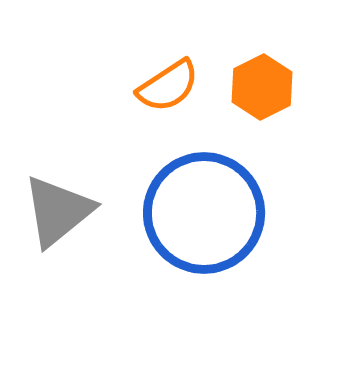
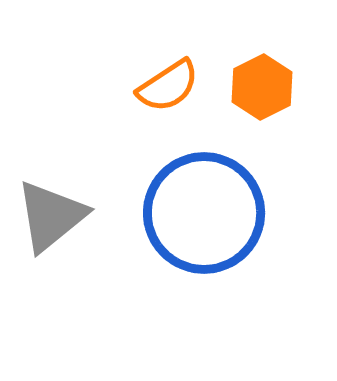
gray triangle: moved 7 px left, 5 px down
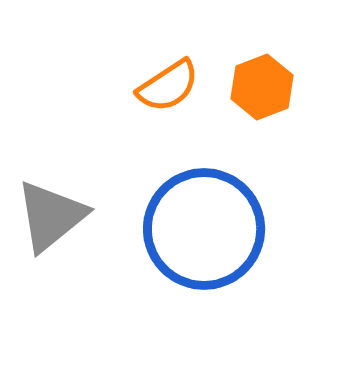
orange hexagon: rotated 6 degrees clockwise
blue circle: moved 16 px down
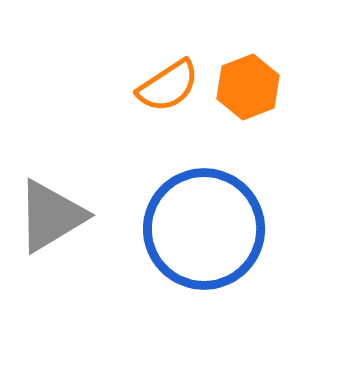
orange hexagon: moved 14 px left
gray triangle: rotated 8 degrees clockwise
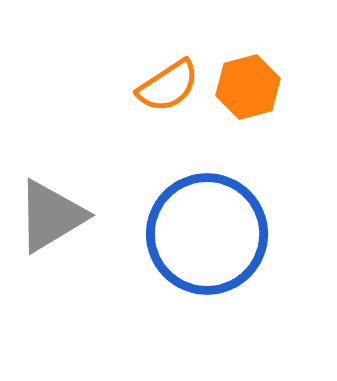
orange hexagon: rotated 6 degrees clockwise
blue circle: moved 3 px right, 5 px down
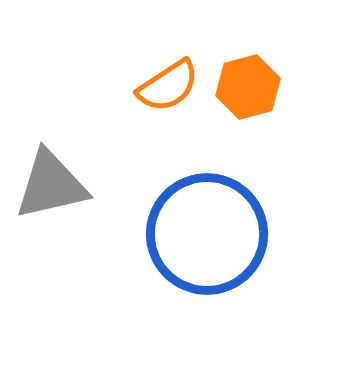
gray triangle: moved 31 px up; rotated 18 degrees clockwise
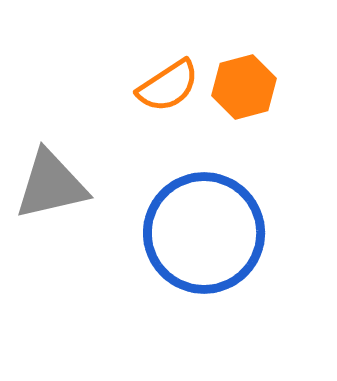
orange hexagon: moved 4 px left
blue circle: moved 3 px left, 1 px up
